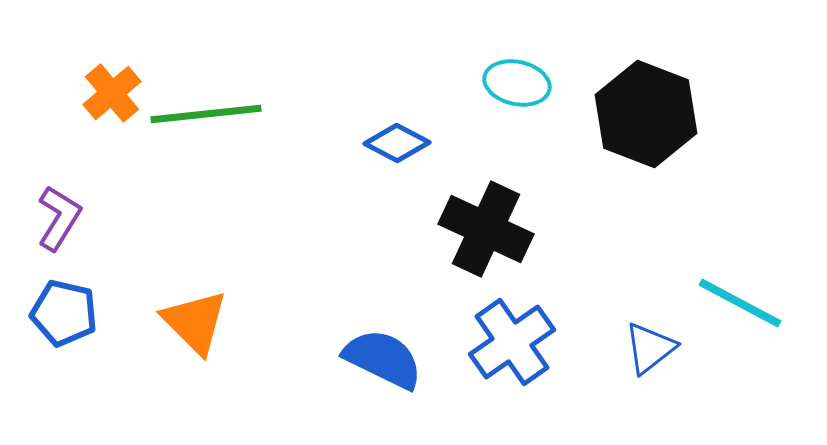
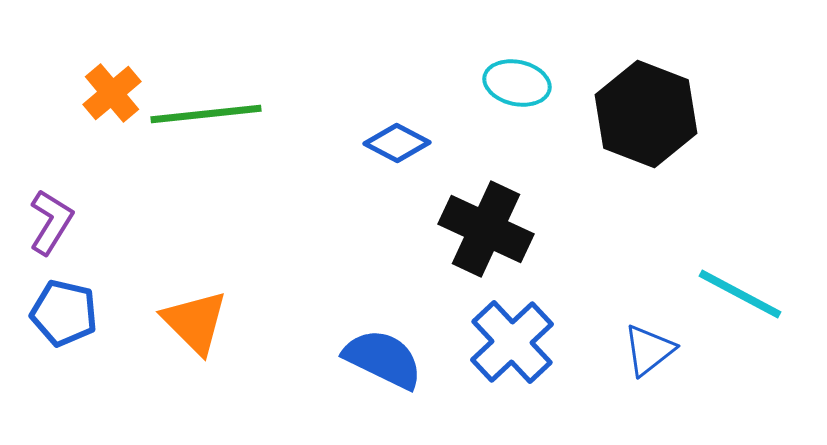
purple L-shape: moved 8 px left, 4 px down
cyan line: moved 9 px up
blue cross: rotated 8 degrees counterclockwise
blue triangle: moved 1 px left, 2 px down
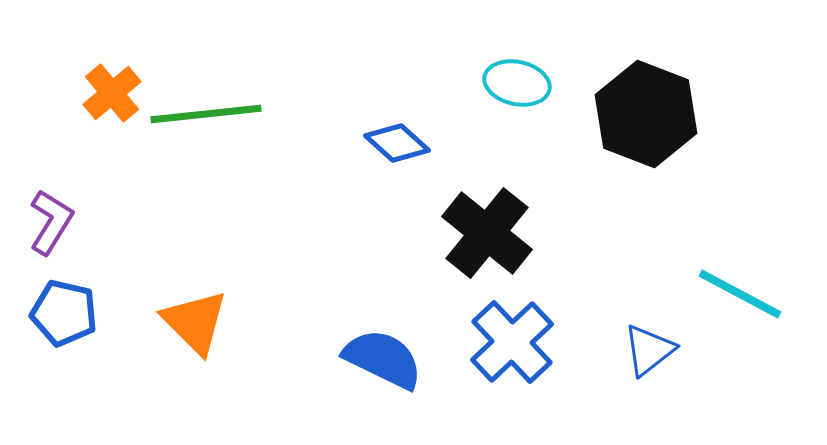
blue diamond: rotated 14 degrees clockwise
black cross: moved 1 px right, 4 px down; rotated 14 degrees clockwise
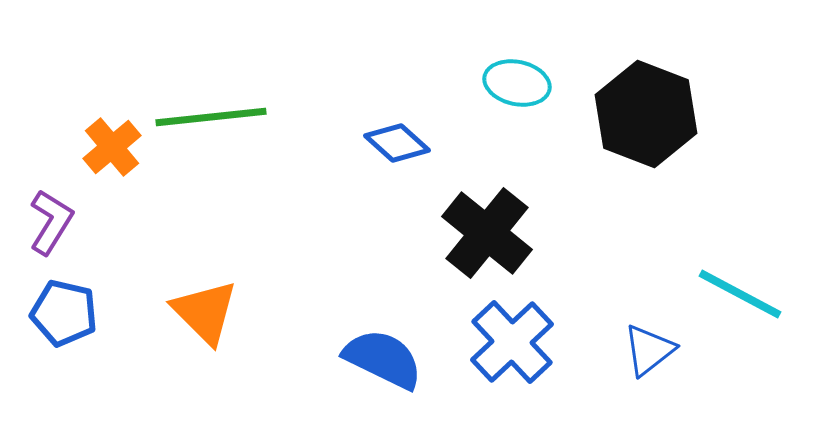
orange cross: moved 54 px down
green line: moved 5 px right, 3 px down
orange triangle: moved 10 px right, 10 px up
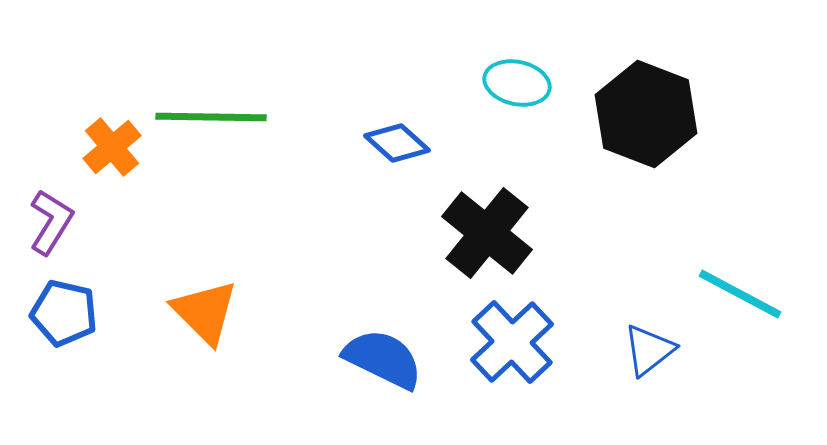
green line: rotated 7 degrees clockwise
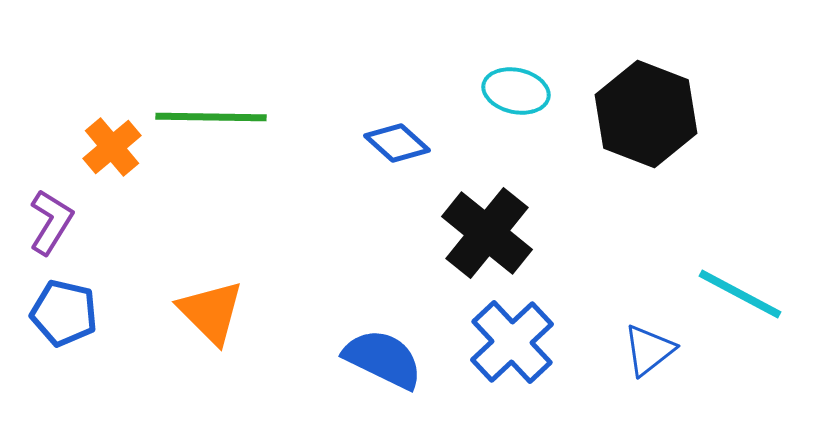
cyan ellipse: moved 1 px left, 8 px down
orange triangle: moved 6 px right
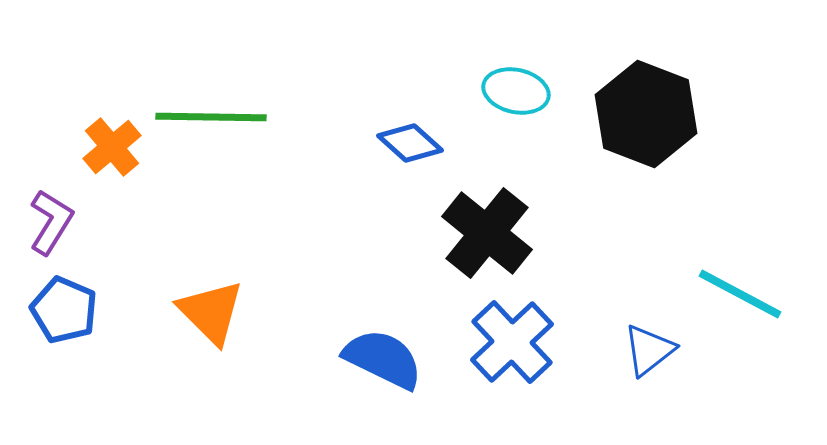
blue diamond: moved 13 px right
blue pentagon: moved 3 px up; rotated 10 degrees clockwise
